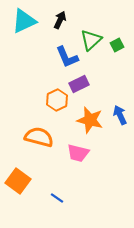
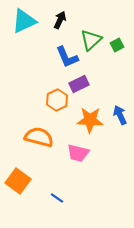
orange star: rotated 12 degrees counterclockwise
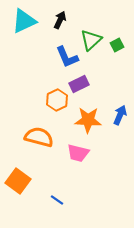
blue arrow: rotated 48 degrees clockwise
orange star: moved 2 px left
blue line: moved 2 px down
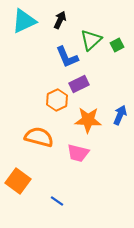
blue line: moved 1 px down
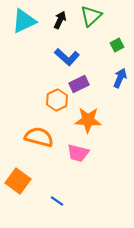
green triangle: moved 24 px up
blue L-shape: rotated 25 degrees counterclockwise
blue arrow: moved 37 px up
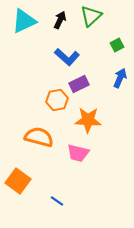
orange hexagon: rotated 15 degrees clockwise
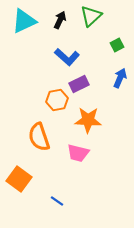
orange semicircle: rotated 124 degrees counterclockwise
orange square: moved 1 px right, 2 px up
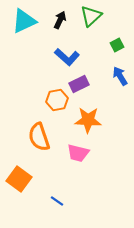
blue arrow: moved 2 px up; rotated 54 degrees counterclockwise
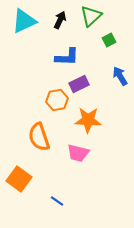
green square: moved 8 px left, 5 px up
blue L-shape: rotated 40 degrees counterclockwise
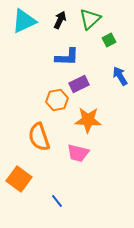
green triangle: moved 1 px left, 3 px down
blue line: rotated 16 degrees clockwise
